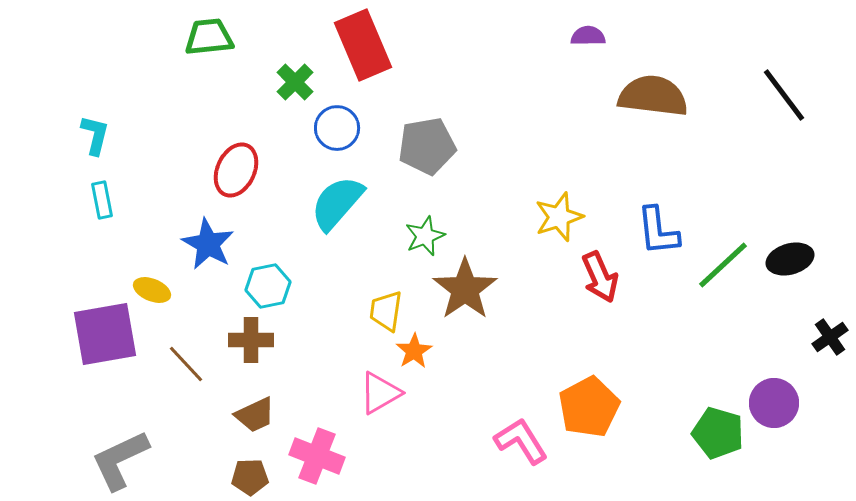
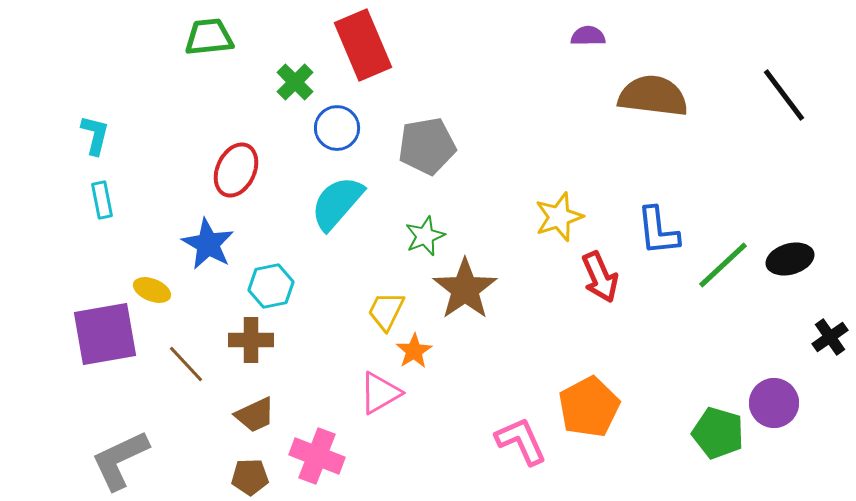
cyan hexagon: moved 3 px right
yellow trapezoid: rotated 18 degrees clockwise
pink L-shape: rotated 8 degrees clockwise
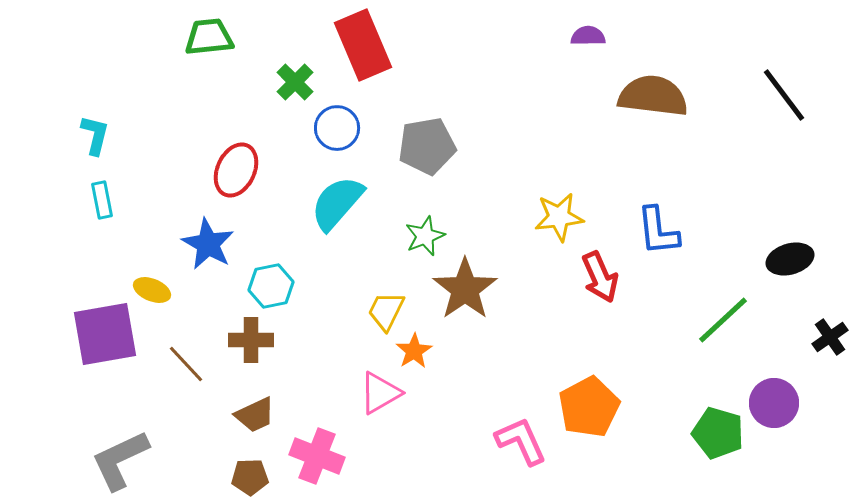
yellow star: rotated 12 degrees clockwise
green line: moved 55 px down
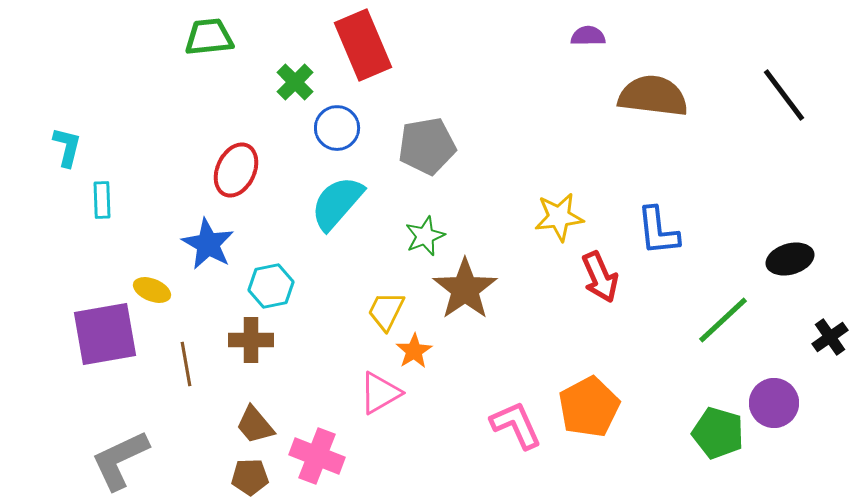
cyan L-shape: moved 28 px left, 12 px down
cyan rectangle: rotated 9 degrees clockwise
brown line: rotated 33 degrees clockwise
brown trapezoid: moved 10 px down; rotated 75 degrees clockwise
pink L-shape: moved 5 px left, 16 px up
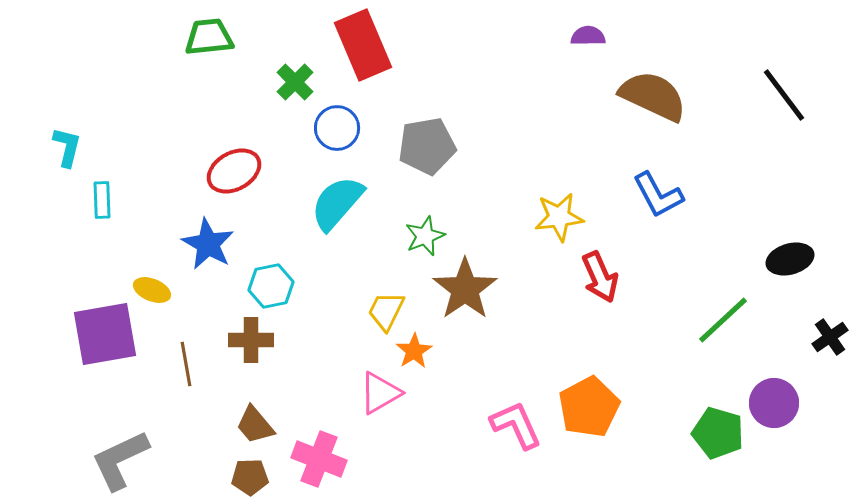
brown semicircle: rotated 18 degrees clockwise
red ellipse: moved 2 px left, 1 px down; rotated 36 degrees clockwise
blue L-shape: moved 36 px up; rotated 22 degrees counterclockwise
pink cross: moved 2 px right, 3 px down
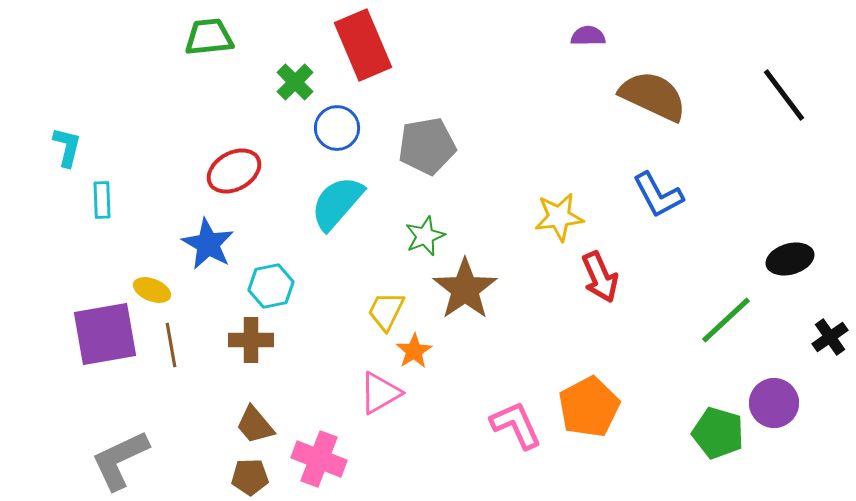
green line: moved 3 px right
brown line: moved 15 px left, 19 px up
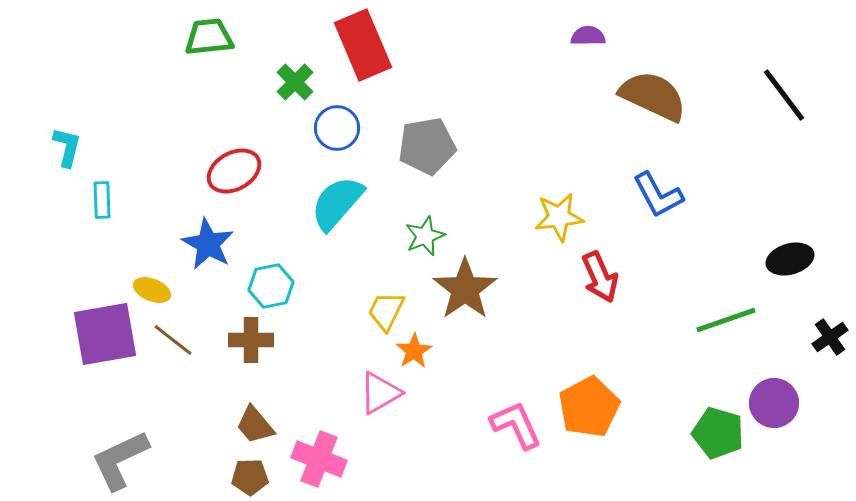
green line: rotated 24 degrees clockwise
brown line: moved 2 px right, 5 px up; rotated 42 degrees counterclockwise
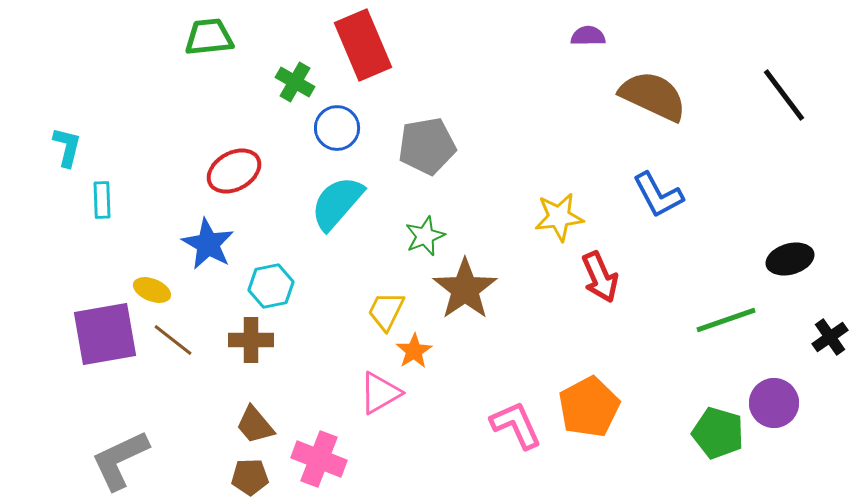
green cross: rotated 15 degrees counterclockwise
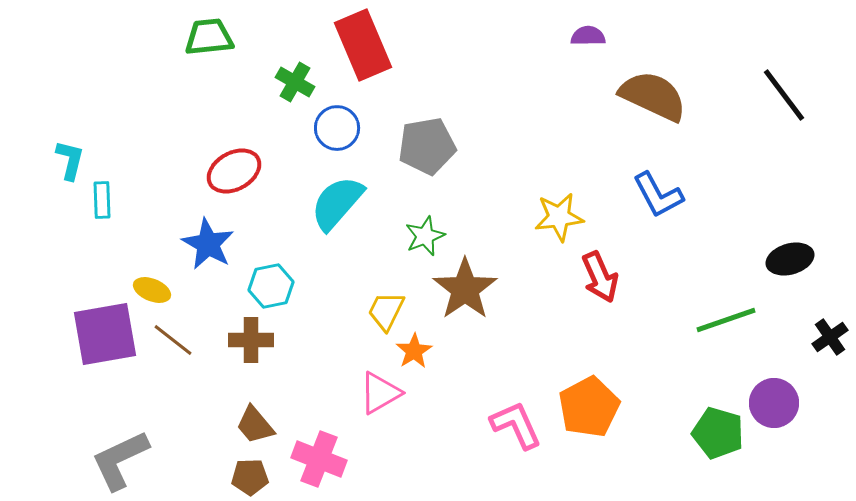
cyan L-shape: moved 3 px right, 13 px down
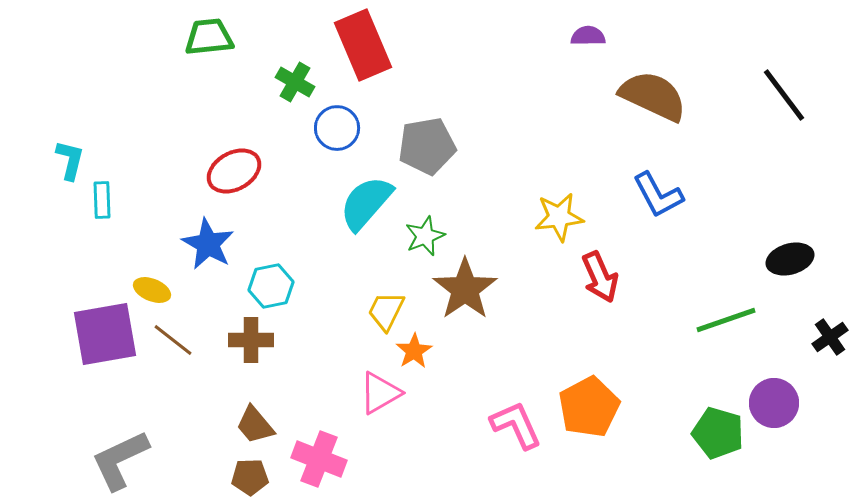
cyan semicircle: moved 29 px right
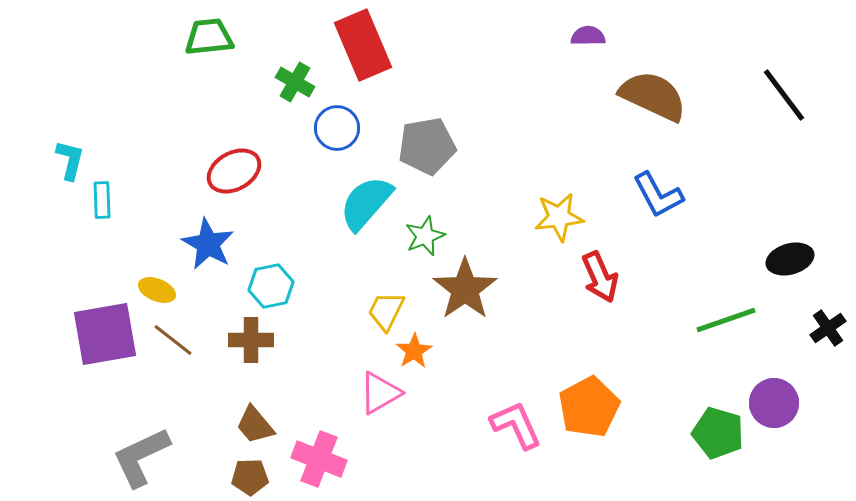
yellow ellipse: moved 5 px right
black cross: moved 2 px left, 9 px up
gray L-shape: moved 21 px right, 3 px up
